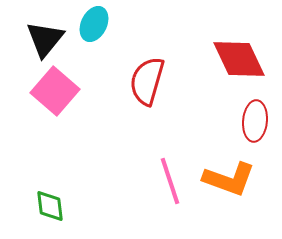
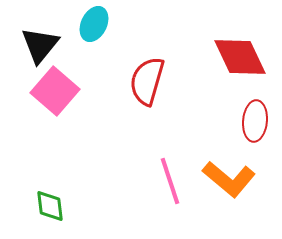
black triangle: moved 5 px left, 6 px down
red diamond: moved 1 px right, 2 px up
orange L-shape: rotated 20 degrees clockwise
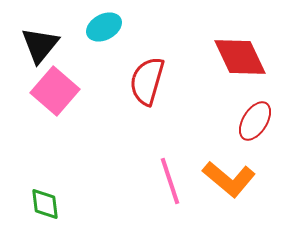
cyan ellipse: moved 10 px right, 3 px down; rotated 36 degrees clockwise
red ellipse: rotated 27 degrees clockwise
green diamond: moved 5 px left, 2 px up
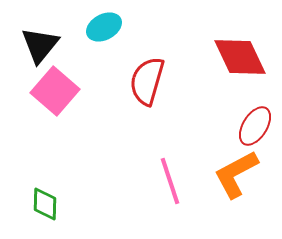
red ellipse: moved 5 px down
orange L-shape: moved 7 px right, 5 px up; rotated 112 degrees clockwise
green diamond: rotated 8 degrees clockwise
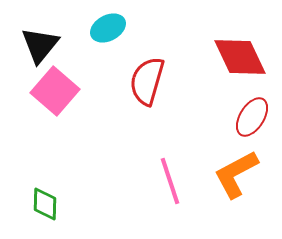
cyan ellipse: moved 4 px right, 1 px down
red ellipse: moved 3 px left, 9 px up
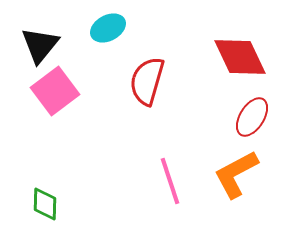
pink square: rotated 12 degrees clockwise
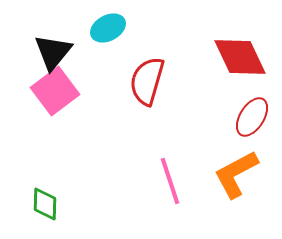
black triangle: moved 13 px right, 7 px down
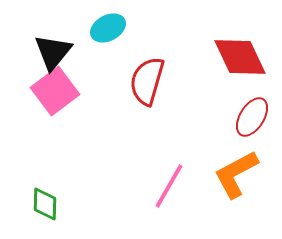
pink line: moved 1 px left, 5 px down; rotated 48 degrees clockwise
